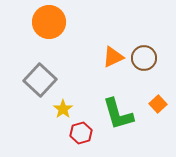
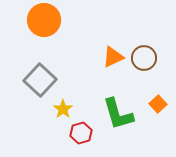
orange circle: moved 5 px left, 2 px up
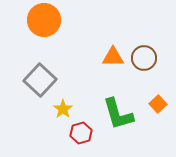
orange triangle: rotated 25 degrees clockwise
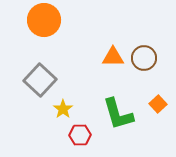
red hexagon: moved 1 px left, 2 px down; rotated 15 degrees clockwise
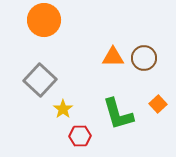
red hexagon: moved 1 px down
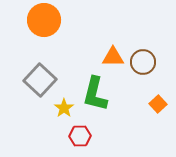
brown circle: moved 1 px left, 4 px down
yellow star: moved 1 px right, 1 px up
green L-shape: moved 23 px left, 20 px up; rotated 30 degrees clockwise
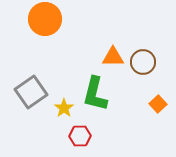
orange circle: moved 1 px right, 1 px up
gray square: moved 9 px left, 12 px down; rotated 12 degrees clockwise
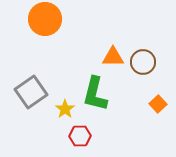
yellow star: moved 1 px right, 1 px down
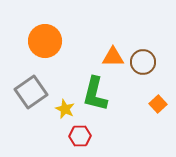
orange circle: moved 22 px down
yellow star: rotated 12 degrees counterclockwise
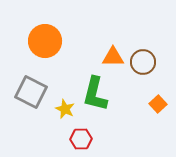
gray square: rotated 28 degrees counterclockwise
red hexagon: moved 1 px right, 3 px down
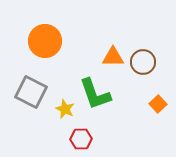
green L-shape: rotated 33 degrees counterclockwise
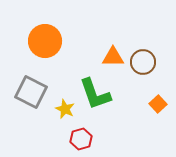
red hexagon: rotated 15 degrees counterclockwise
